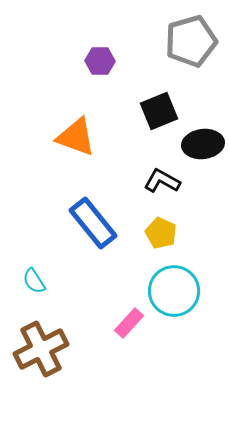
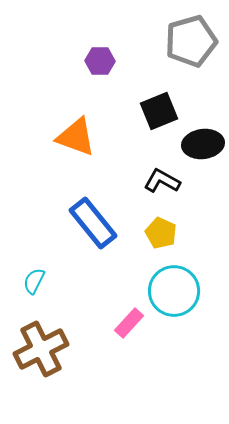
cyan semicircle: rotated 60 degrees clockwise
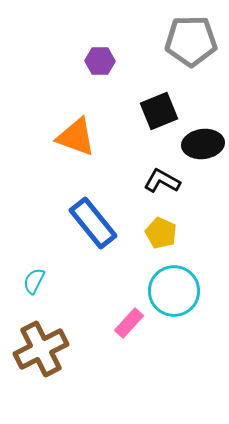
gray pentagon: rotated 15 degrees clockwise
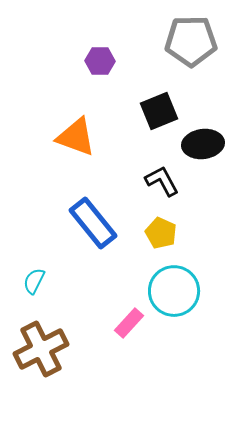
black L-shape: rotated 33 degrees clockwise
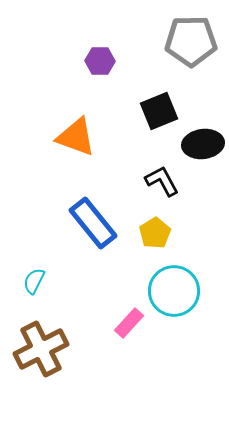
yellow pentagon: moved 6 px left; rotated 16 degrees clockwise
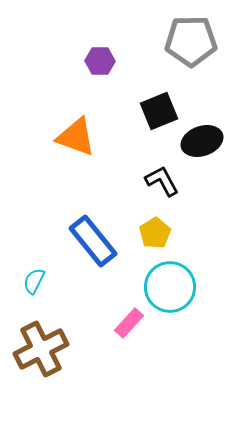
black ellipse: moved 1 px left, 3 px up; rotated 12 degrees counterclockwise
blue rectangle: moved 18 px down
cyan circle: moved 4 px left, 4 px up
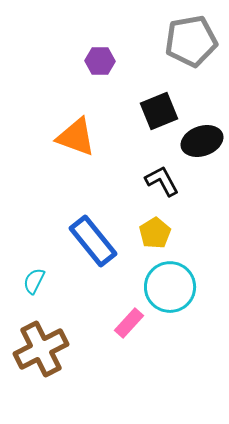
gray pentagon: rotated 9 degrees counterclockwise
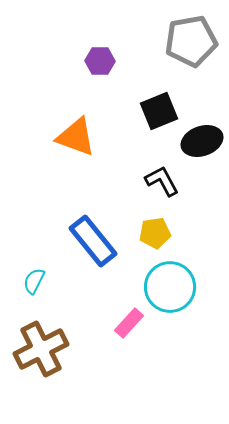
yellow pentagon: rotated 24 degrees clockwise
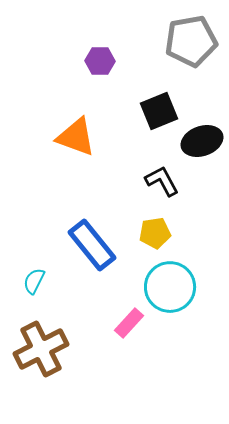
blue rectangle: moved 1 px left, 4 px down
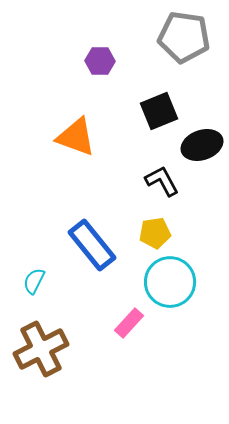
gray pentagon: moved 7 px left, 4 px up; rotated 18 degrees clockwise
black ellipse: moved 4 px down
cyan circle: moved 5 px up
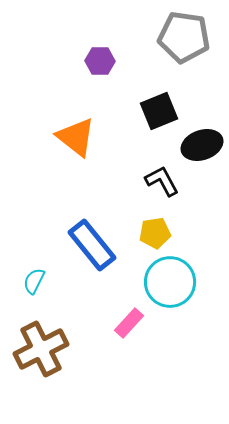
orange triangle: rotated 18 degrees clockwise
